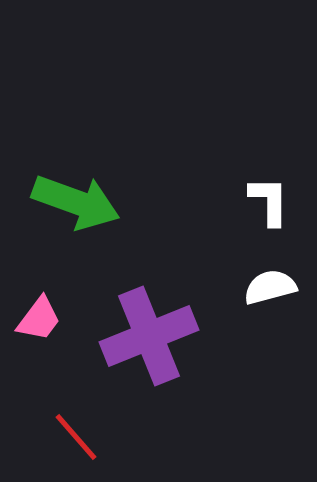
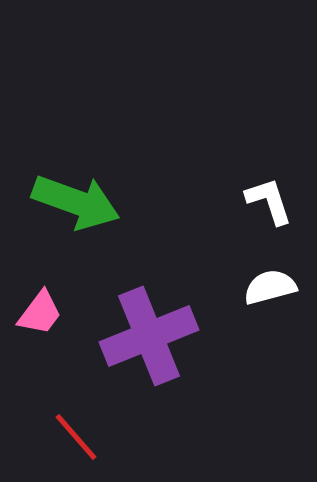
white L-shape: rotated 18 degrees counterclockwise
pink trapezoid: moved 1 px right, 6 px up
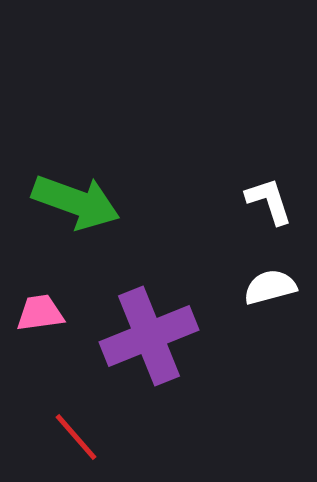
pink trapezoid: rotated 135 degrees counterclockwise
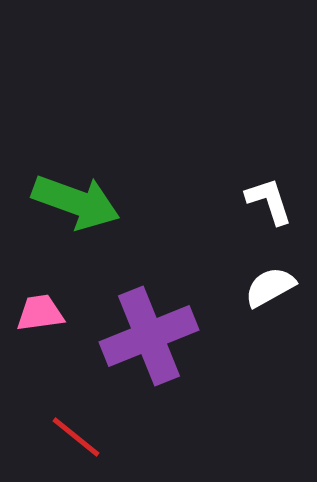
white semicircle: rotated 14 degrees counterclockwise
red line: rotated 10 degrees counterclockwise
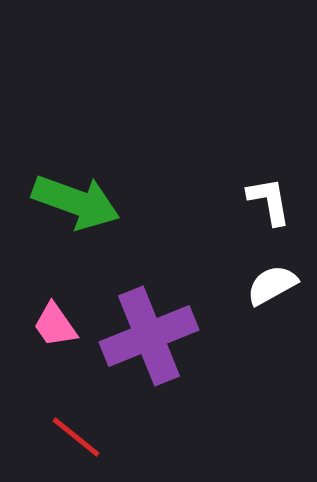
white L-shape: rotated 8 degrees clockwise
white semicircle: moved 2 px right, 2 px up
pink trapezoid: moved 15 px right, 12 px down; rotated 117 degrees counterclockwise
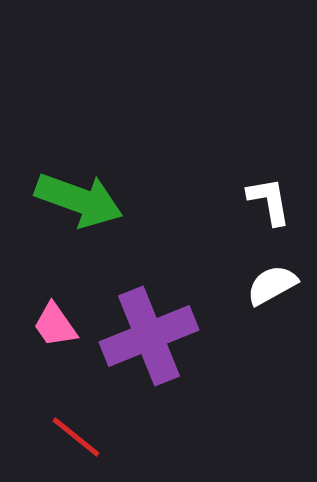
green arrow: moved 3 px right, 2 px up
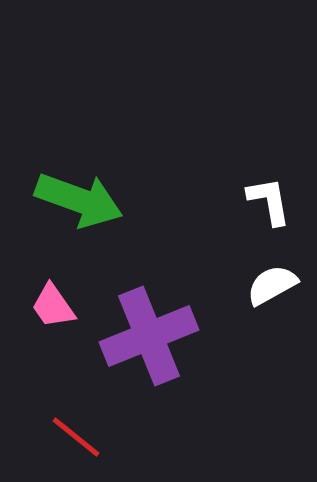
pink trapezoid: moved 2 px left, 19 px up
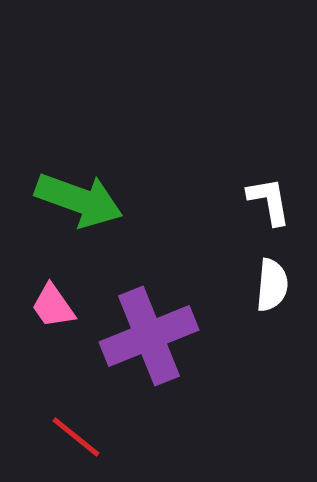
white semicircle: rotated 124 degrees clockwise
